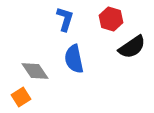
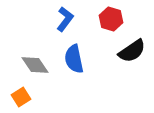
blue L-shape: rotated 20 degrees clockwise
black semicircle: moved 4 px down
gray diamond: moved 6 px up
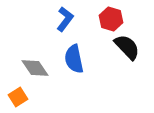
black semicircle: moved 5 px left, 4 px up; rotated 100 degrees counterclockwise
gray diamond: moved 3 px down
orange square: moved 3 px left
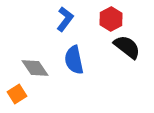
red hexagon: rotated 15 degrees clockwise
black semicircle: rotated 8 degrees counterclockwise
blue semicircle: moved 1 px down
orange square: moved 1 px left, 3 px up
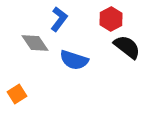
blue L-shape: moved 6 px left
blue semicircle: rotated 60 degrees counterclockwise
gray diamond: moved 25 px up
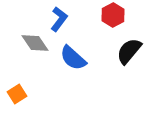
red hexagon: moved 2 px right, 4 px up
black semicircle: moved 2 px right, 4 px down; rotated 88 degrees counterclockwise
blue semicircle: moved 1 px left, 2 px up; rotated 24 degrees clockwise
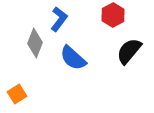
gray diamond: rotated 56 degrees clockwise
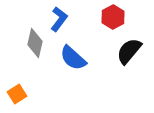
red hexagon: moved 2 px down
gray diamond: rotated 8 degrees counterclockwise
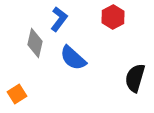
black semicircle: moved 6 px right, 27 px down; rotated 24 degrees counterclockwise
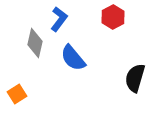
blue semicircle: rotated 8 degrees clockwise
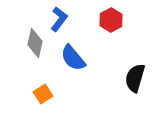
red hexagon: moved 2 px left, 3 px down
orange square: moved 26 px right
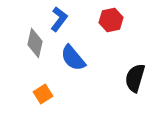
red hexagon: rotated 15 degrees clockwise
